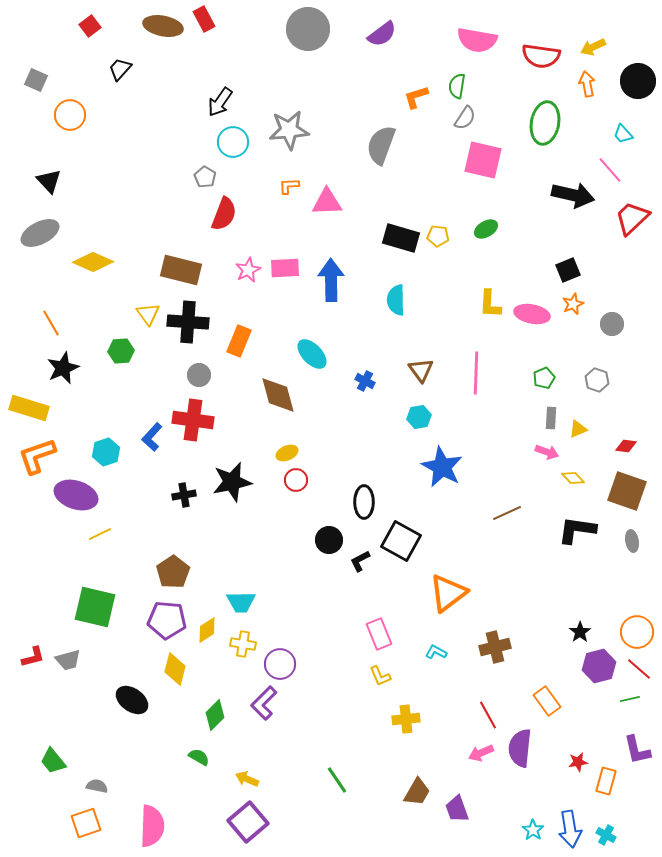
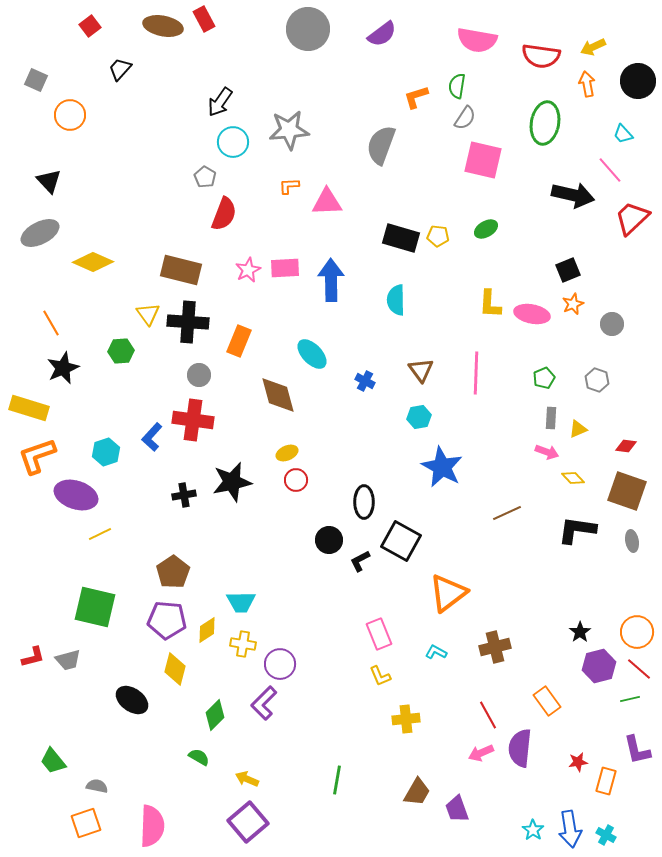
green line at (337, 780): rotated 44 degrees clockwise
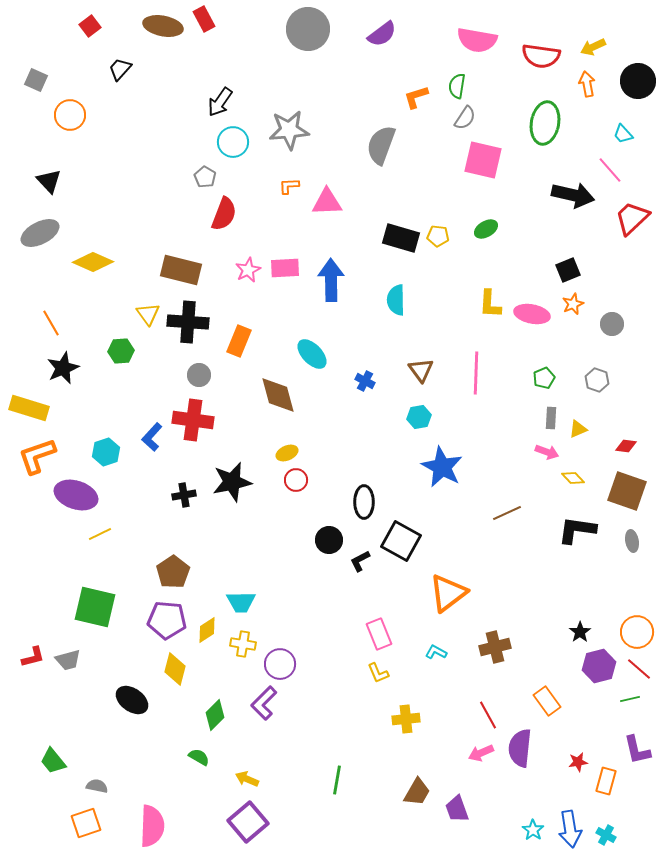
yellow L-shape at (380, 676): moved 2 px left, 3 px up
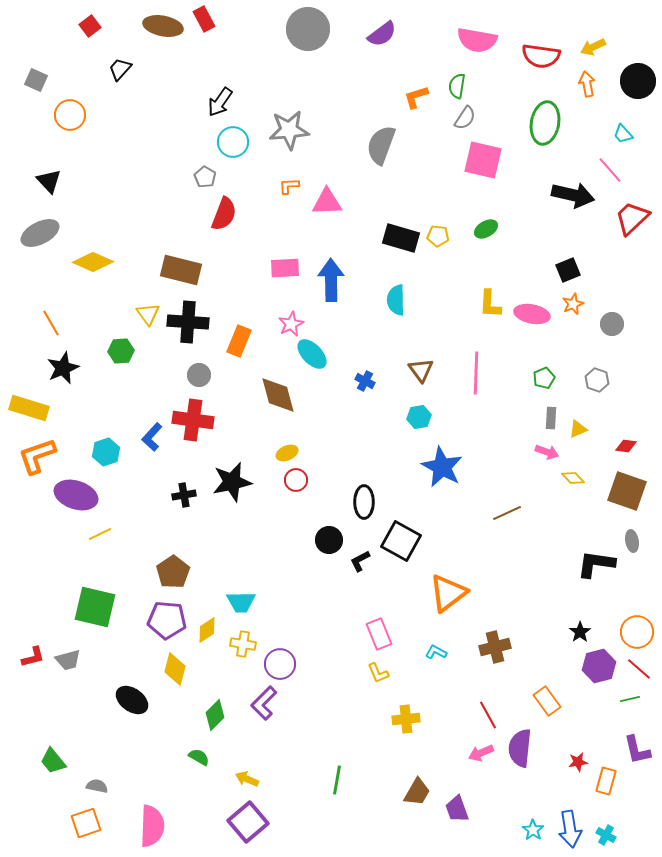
pink star at (248, 270): moved 43 px right, 54 px down
black L-shape at (577, 530): moved 19 px right, 34 px down
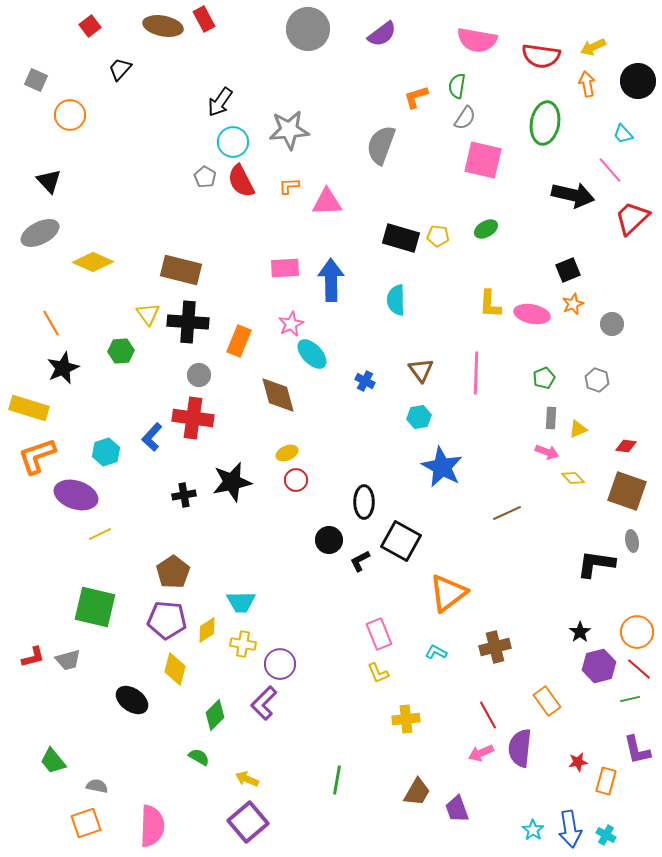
red semicircle at (224, 214): moved 17 px right, 33 px up; rotated 132 degrees clockwise
red cross at (193, 420): moved 2 px up
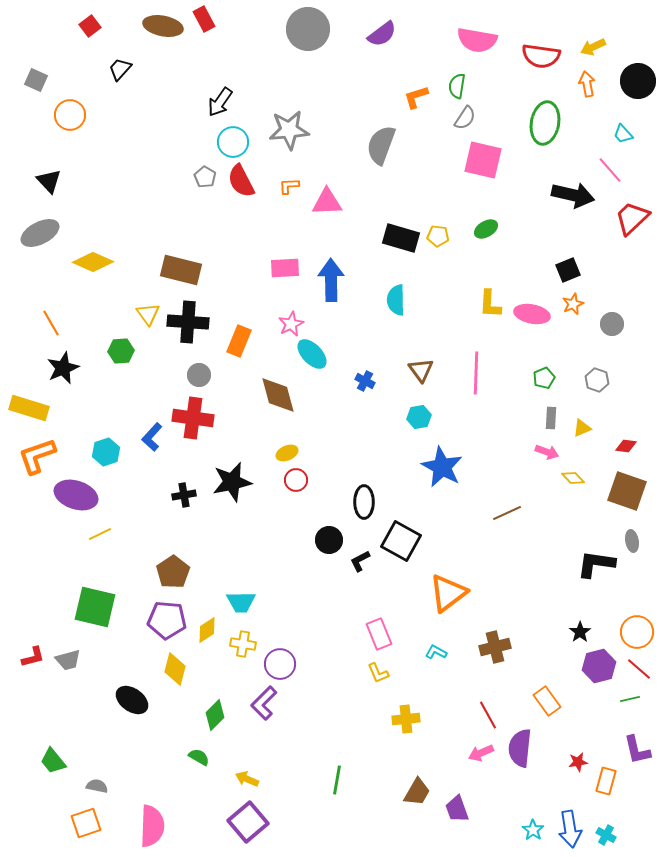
yellow triangle at (578, 429): moved 4 px right, 1 px up
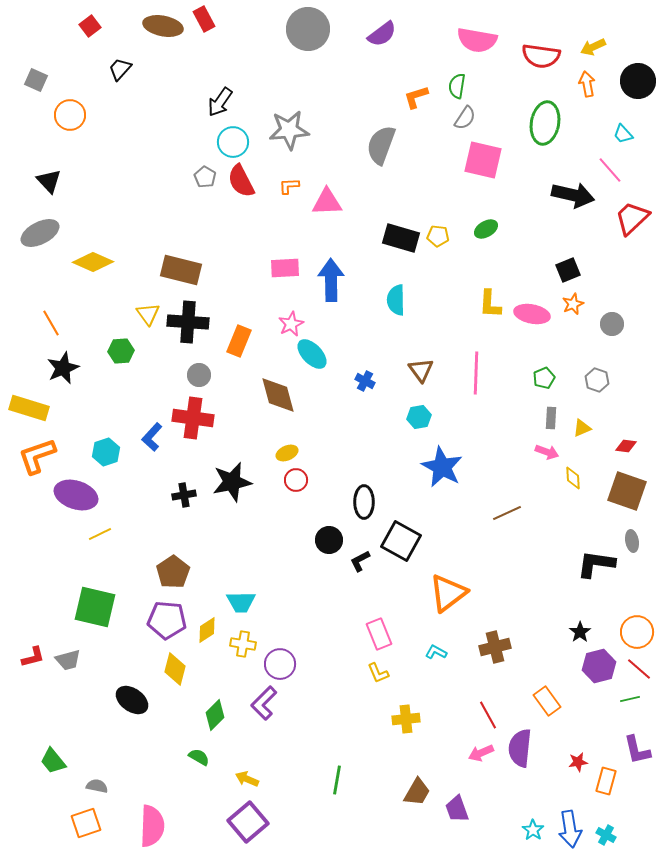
yellow diamond at (573, 478): rotated 40 degrees clockwise
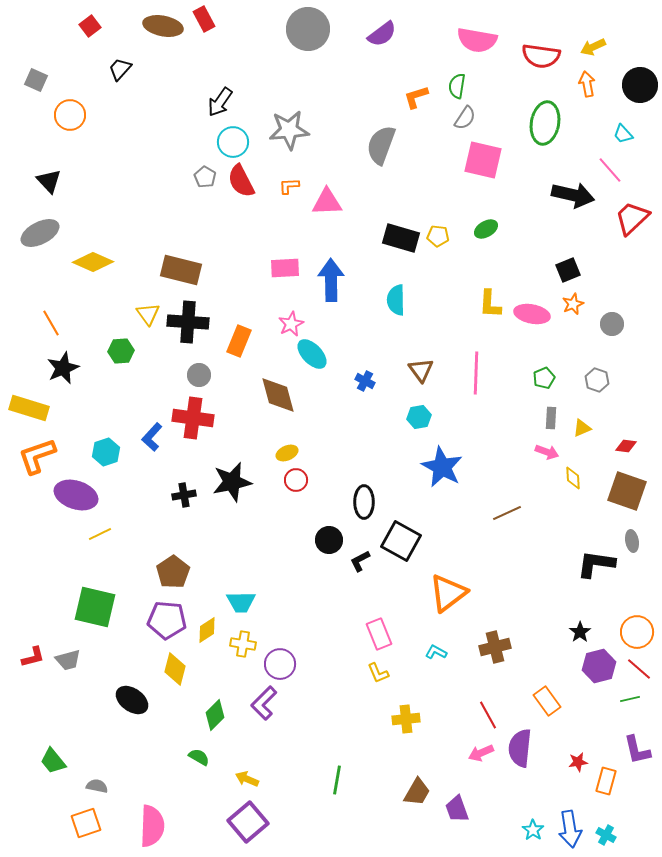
black circle at (638, 81): moved 2 px right, 4 px down
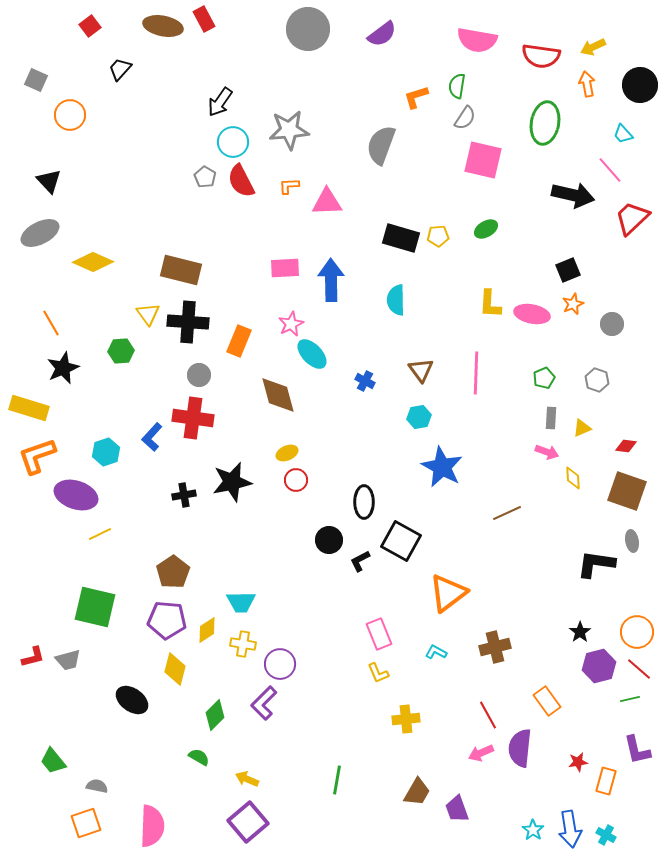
yellow pentagon at (438, 236): rotated 10 degrees counterclockwise
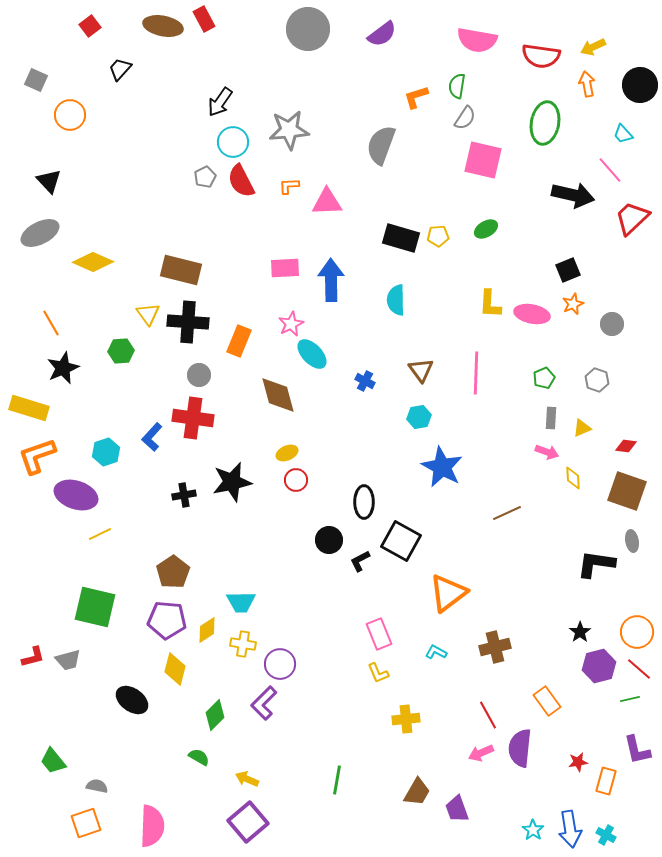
gray pentagon at (205, 177): rotated 15 degrees clockwise
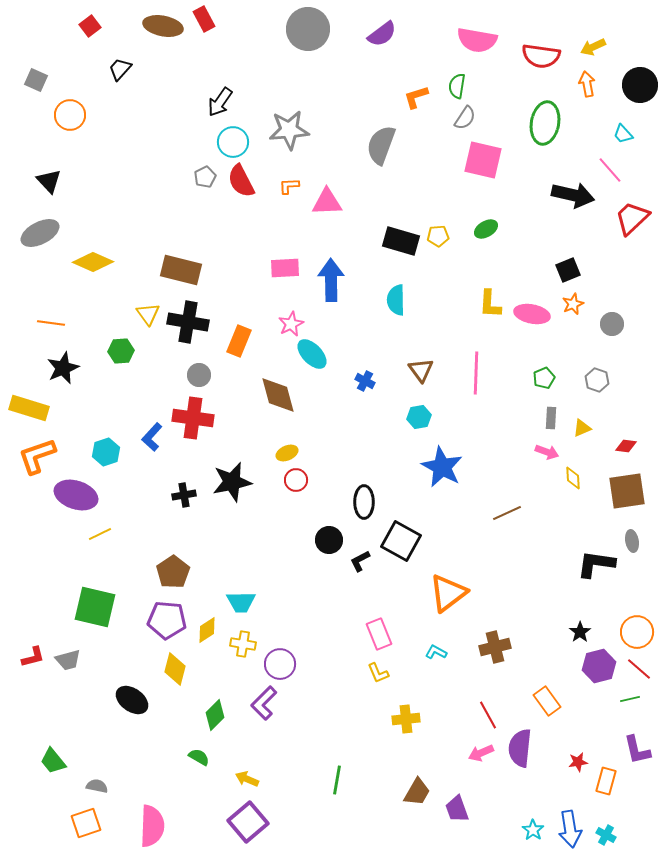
black rectangle at (401, 238): moved 3 px down
black cross at (188, 322): rotated 6 degrees clockwise
orange line at (51, 323): rotated 52 degrees counterclockwise
brown square at (627, 491): rotated 27 degrees counterclockwise
